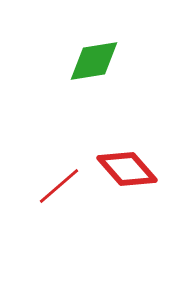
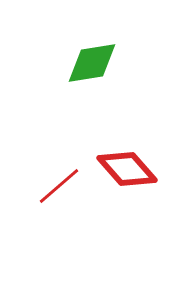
green diamond: moved 2 px left, 2 px down
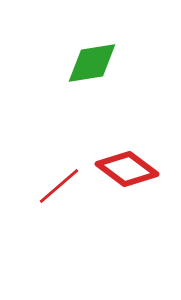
red diamond: rotated 12 degrees counterclockwise
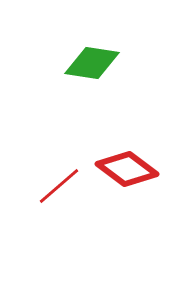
green diamond: rotated 18 degrees clockwise
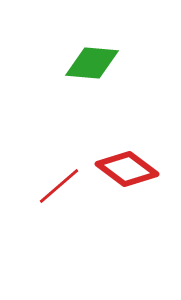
green diamond: rotated 4 degrees counterclockwise
